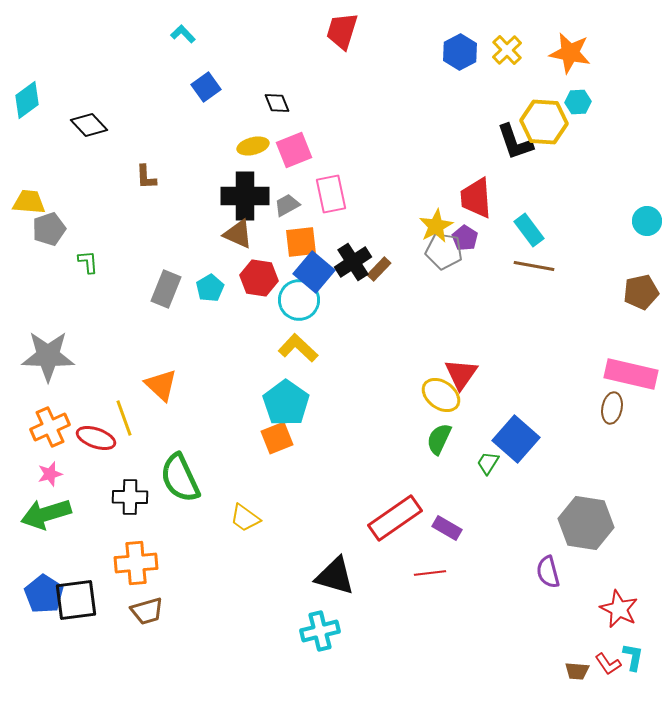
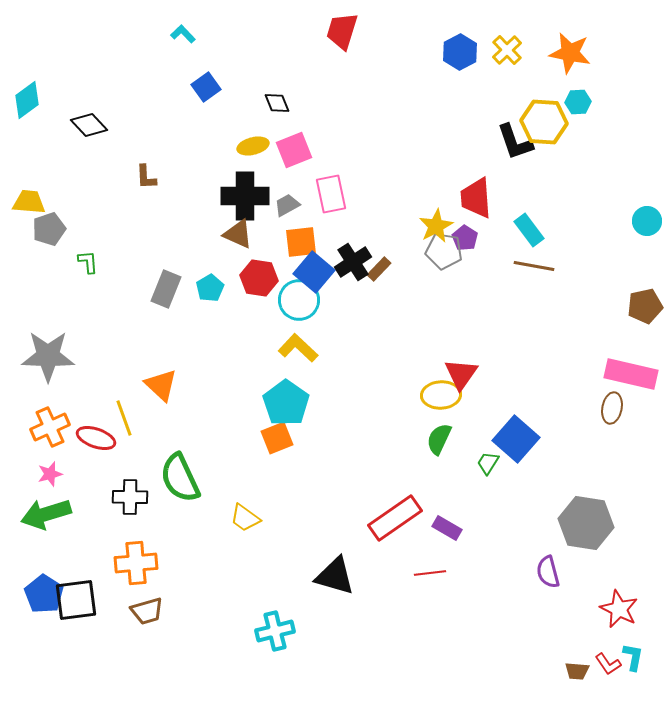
brown pentagon at (641, 292): moved 4 px right, 14 px down
yellow ellipse at (441, 395): rotated 39 degrees counterclockwise
cyan cross at (320, 631): moved 45 px left
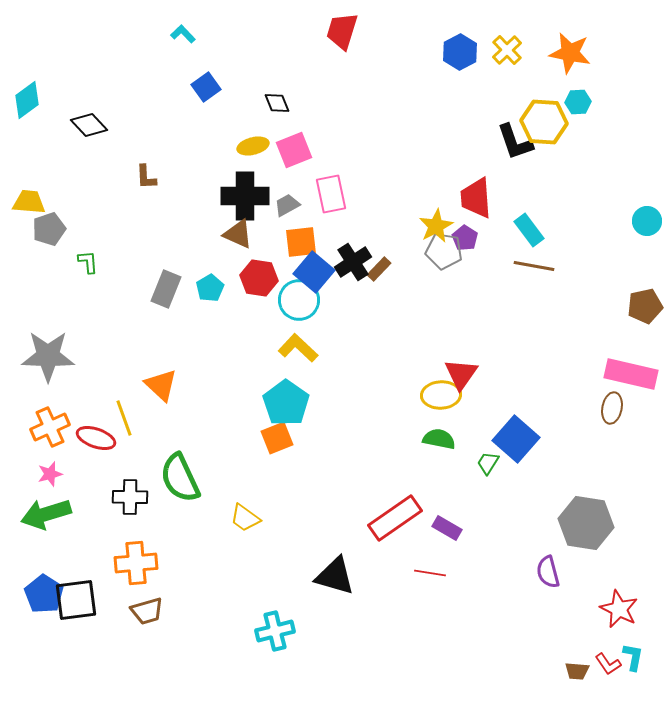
green semicircle at (439, 439): rotated 76 degrees clockwise
red line at (430, 573): rotated 16 degrees clockwise
